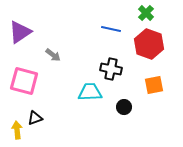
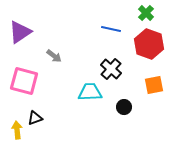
gray arrow: moved 1 px right, 1 px down
black cross: rotated 30 degrees clockwise
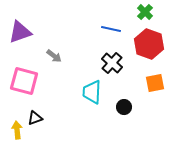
green cross: moved 1 px left, 1 px up
purple triangle: rotated 15 degrees clockwise
black cross: moved 1 px right, 6 px up
orange square: moved 1 px right, 2 px up
cyan trapezoid: moved 2 px right; rotated 85 degrees counterclockwise
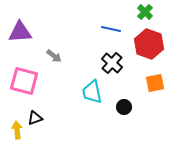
purple triangle: rotated 15 degrees clockwise
cyan trapezoid: rotated 15 degrees counterclockwise
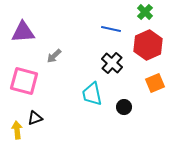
purple triangle: moved 3 px right
red hexagon: moved 1 px left, 1 px down; rotated 16 degrees clockwise
gray arrow: rotated 98 degrees clockwise
orange square: rotated 12 degrees counterclockwise
cyan trapezoid: moved 2 px down
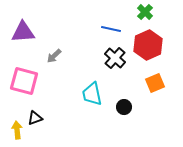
black cross: moved 3 px right, 5 px up
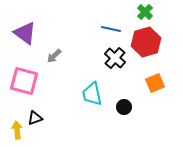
purple triangle: moved 2 px right, 1 px down; rotated 40 degrees clockwise
red hexagon: moved 2 px left, 3 px up; rotated 8 degrees clockwise
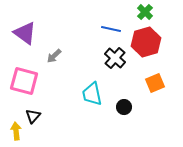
black triangle: moved 2 px left, 2 px up; rotated 28 degrees counterclockwise
yellow arrow: moved 1 px left, 1 px down
